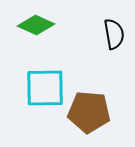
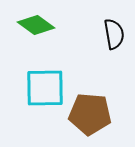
green diamond: rotated 12 degrees clockwise
brown pentagon: moved 1 px right, 2 px down
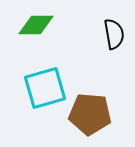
green diamond: rotated 36 degrees counterclockwise
cyan square: rotated 15 degrees counterclockwise
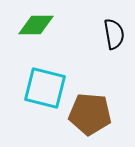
cyan square: rotated 30 degrees clockwise
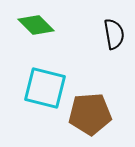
green diamond: rotated 45 degrees clockwise
brown pentagon: rotated 9 degrees counterclockwise
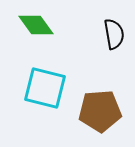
green diamond: rotated 9 degrees clockwise
brown pentagon: moved 10 px right, 3 px up
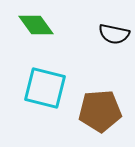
black semicircle: rotated 112 degrees clockwise
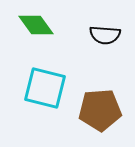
black semicircle: moved 9 px left, 1 px down; rotated 8 degrees counterclockwise
brown pentagon: moved 1 px up
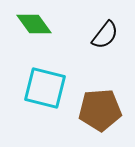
green diamond: moved 2 px left, 1 px up
black semicircle: rotated 56 degrees counterclockwise
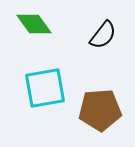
black semicircle: moved 2 px left
cyan square: rotated 24 degrees counterclockwise
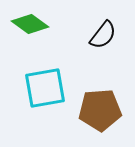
green diamond: moved 4 px left; rotated 18 degrees counterclockwise
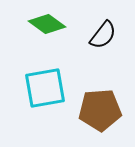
green diamond: moved 17 px right
